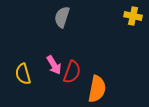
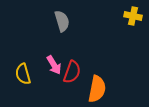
gray semicircle: moved 4 px down; rotated 145 degrees clockwise
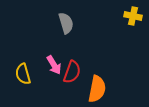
gray semicircle: moved 4 px right, 2 px down
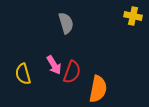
orange semicircle: moved 1 px right
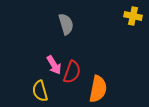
gray semicircle: moved 1 px down
yellow semicircle: moved 17 px right, 17 px down
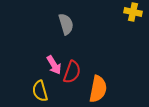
yellow cross: moved 4 px up
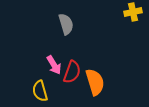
yellow cross: rotated 24 degrees counterclockwise
orange semicircle: moved 3 px left, 7 px up; rotated 28 degrees counterclockwise
